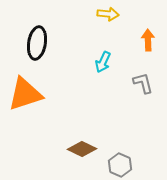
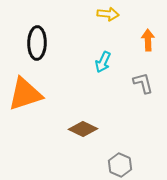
black ellipse: rotated 8 degrees counterclockwise
brown diamond: moved 1 px right, 20 px up
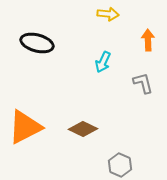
black ellipse: rotated 76 degrees counterclockwise
orange triangle: moved 33 px down; rotated 9 degrees counterclockwise
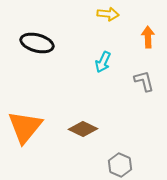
orange arrow: moved 3 px up
gray L-shape: moved 1 px right, 2 px up
orange triangle: rotated 24 degrees counterclockwise
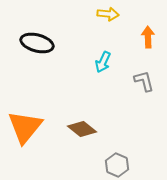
brown diamond: moved 1 px left; rotated 12 degrees clockwise
gray hexagon: moved 3 px left
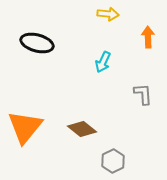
gray L-shape: moved 1 px left, 13 px down; rotated 10 degrees clockwise
gray hexagon: moved 4 px left, 4 px up; rotated 10 degrees clockwise
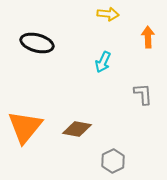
brown diamond: moved 5 px left; rotated 28 degrees counterclockwise
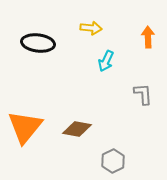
yellow arrow: moved 17 px left, 14 px down
black ellipse: moved 1 px right; rotated 8 degrees counterclockwise
cyan arrow: moved 3 px right, 1 px up
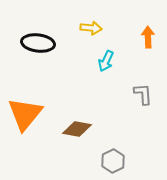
orange triangle: moved 13 px up
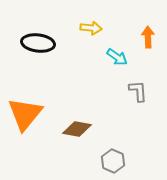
cyan arrow: moved 11 px right, 4 px up; rotated 80 degrees counterclockwise
gray L-shape: moved 5 px left, 3 px up
gray hexagon: rotated 10 degrees counterclockwise
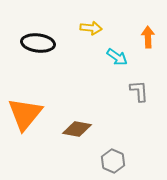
gray L-shape: moved 1 px right
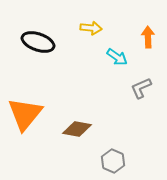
black ellipse: moved 1 px up; rotated 12 degrees clockwise
gray L-shape: moved 2 px right, 3 px up; rotated 110 degrees counterclockwise
